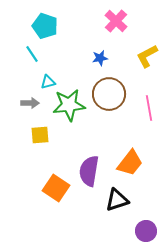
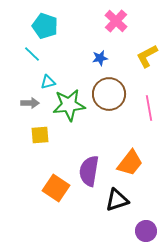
cyan line: rotated 12 degrees counterclockwise
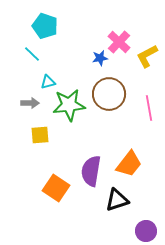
pink cross: moved 3 px right, 21 px down
orange trapezoid: moved 1 px left, 1 px down
purple semicircle: moved 2 px right
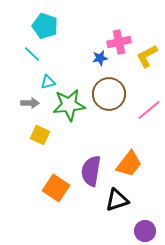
pink cross: rotated 35 degrees clockwise
pink line: moved 2 px down; rotated 60 degrees clockwise
yellow square: rotated 30 degrees clockwise
purple circle: moved 1 px left
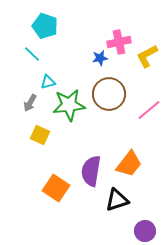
gray arrow: rotated 120 degrees clockwise
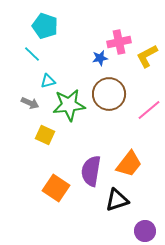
cyan triangle: moved 1 px up
gray arrow: rotated 96 degrees counterclockwise
yellow square: moved 5 px right
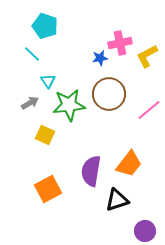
pink cross: moved 1 px right, 1 px down
cyan triangle: rotated 49 degrees counterclockwise
gray arrow: rotated 54 degrees counterclockwise
orange square: moved 8 px left, 1 px down; rotated 28 degrees clockwise
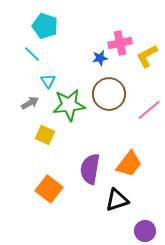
purple semicircle: moved 1 px left, 2 px up
orange square: moved 1 px right; rotated 24 degrees counterclockwise
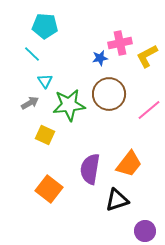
cyan pentagon: rotated 15 degrees counterclockwise
cyan triangle: moved 3 px left
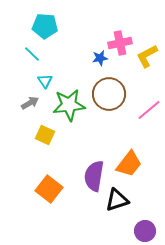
purple semicircle: moved 4 px right, 7 px down
